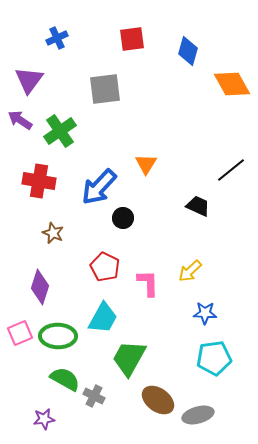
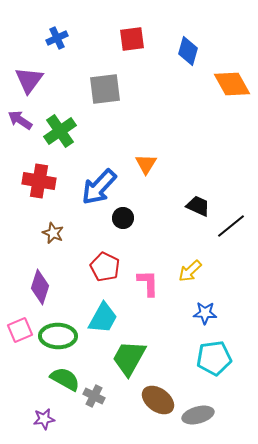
black line: moved 56 px down
pink square: moved 3 px up
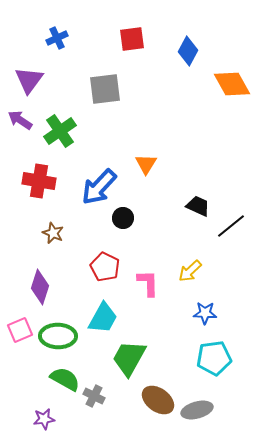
blue diamond: rotated 12 degrees clockwise
gray ellipse: moved 1 px left, 5 px up
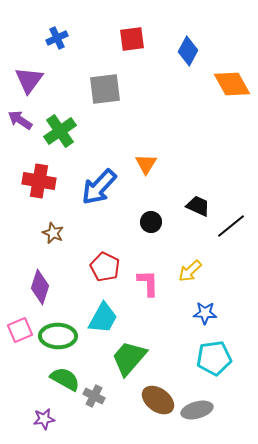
black circle: moved 28 px right, 4 px down
green trapezoid: rotated 12 degrees clockwise
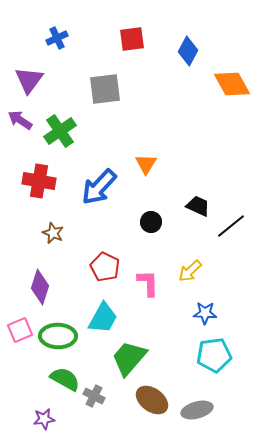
cyan pentagon: moved 3 px up
brown ellipse: moved 6 px left
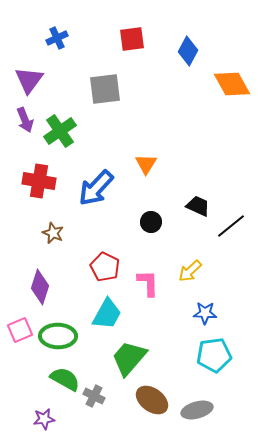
purple arrow: moved 5 px right; rotated 145 degrees counterclockwise
blue arrow: moved 3 px left, 1 px down
cyan trapezoid: moved 4 px right, 4 px up
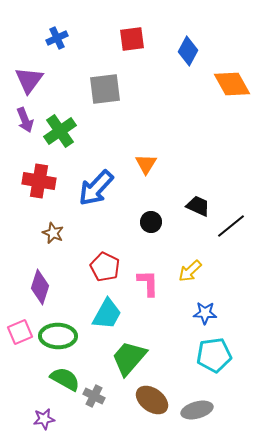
pink square: moved 2 px down
